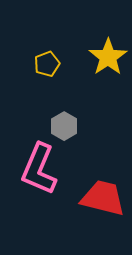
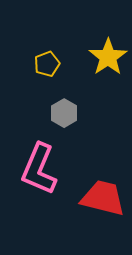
gray hexagon: moved 13 px up
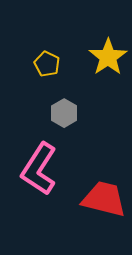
yellow pentagon: rotated 25 degrees counterclockwise
pink L-shape: rotated 10 degrees clockwise
red trapezoid: moved 1 px right, 1 px down
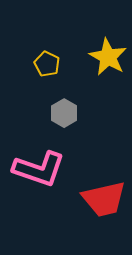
yellow star: rotated 9 degrees counterclockwise
pink L-shape: rotated 104 degrees counterclockwise
red trapezoid: rotated 153 degrees clockwise
